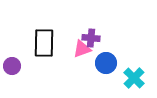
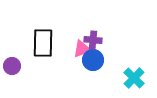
purple cross: moved 2 px right, 2 px down
black rectangle: moved 1 px left
blue circle: moved 13 px left, 3 px up
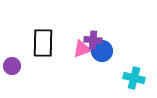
blue circle: moved 9 px right, 9 px up
cyan cross: rotated 30 degrees counterclockwise
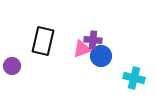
black rectangle: moved 2 px up; rotated 12 degrees clockwise
blue circle: moved 1 px left, 5 px down
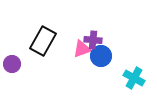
black rectangle: rotated 16 degrees clockwise
purple circle: moved 2 px up
cyan cross: rotated 15 degrees clockwise
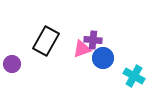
black rectangle: moved 3 px right
blue circle: moved 2 px right, 2 px down
cyan cross: moved 2 px up
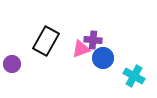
pink triangle: moved 1 px left
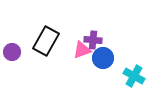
pink triangle: moved 1 px right, 1 px down
purple circle: moved 12 px up
